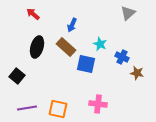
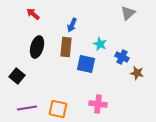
brown rectangle: rotated 54 degrees clockwise
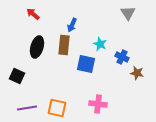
gray triangle: rotated 21 degrees counterclockwise
brown rectangle: moved 2 px left, 2 px up
black square: rotated 14 degrees counterclockwise
orange square: moved 1 px left, 1 px up
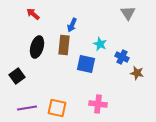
black square: rotated 28 degrees clockwise
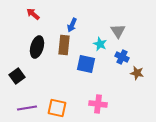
gray triangle: moved 10 px left, 18 px down
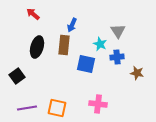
blue cross: moved 5 px left; rotated 32 degrees counterclockwise
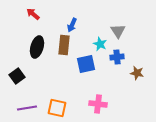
blue square: rotated 24 degrees counterclockwise
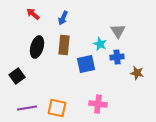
blue arrow: moved 9 px left, 7 px up
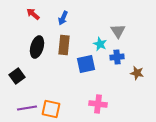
orange square: moved 6 px left, 1 px down
